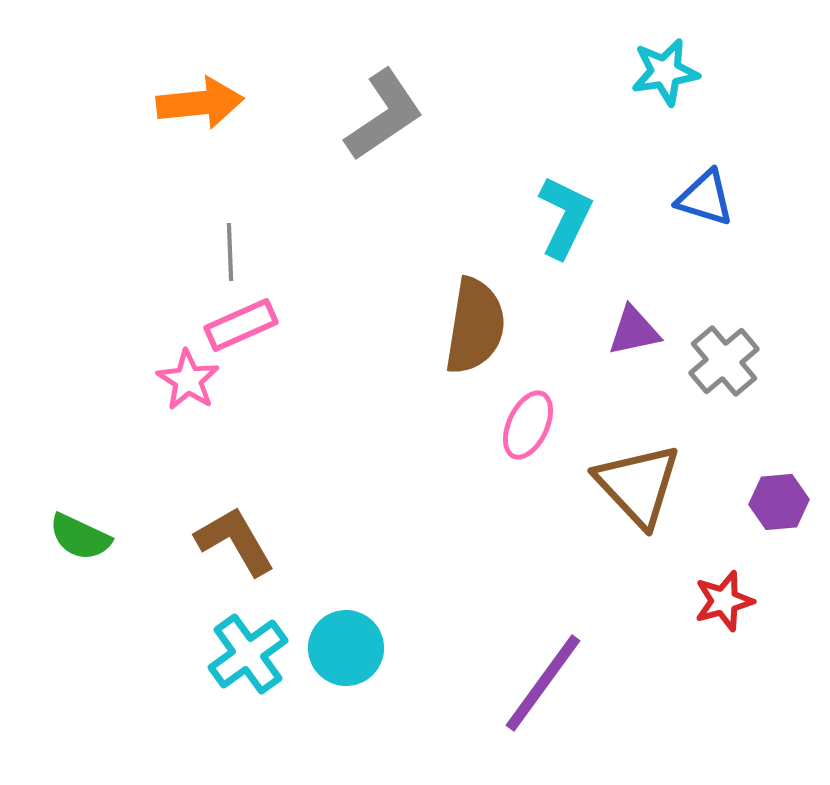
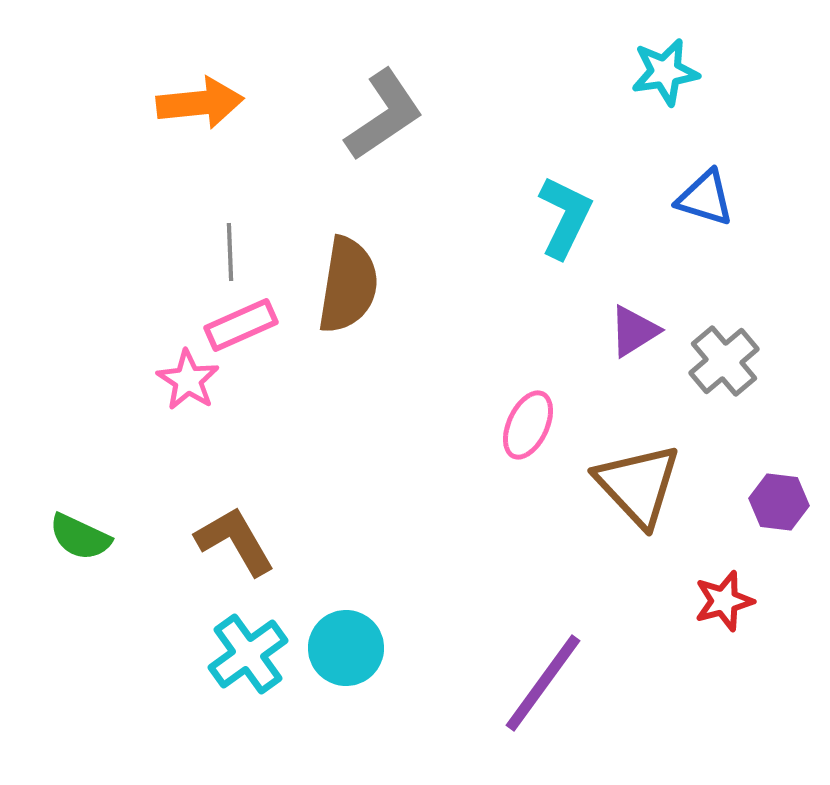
brown semicircle: moved 127 px left, 41 px up
purple triangle: rotated 20 degrees counterclockwise
purple hexagon: rotated 12 degrees clockwise
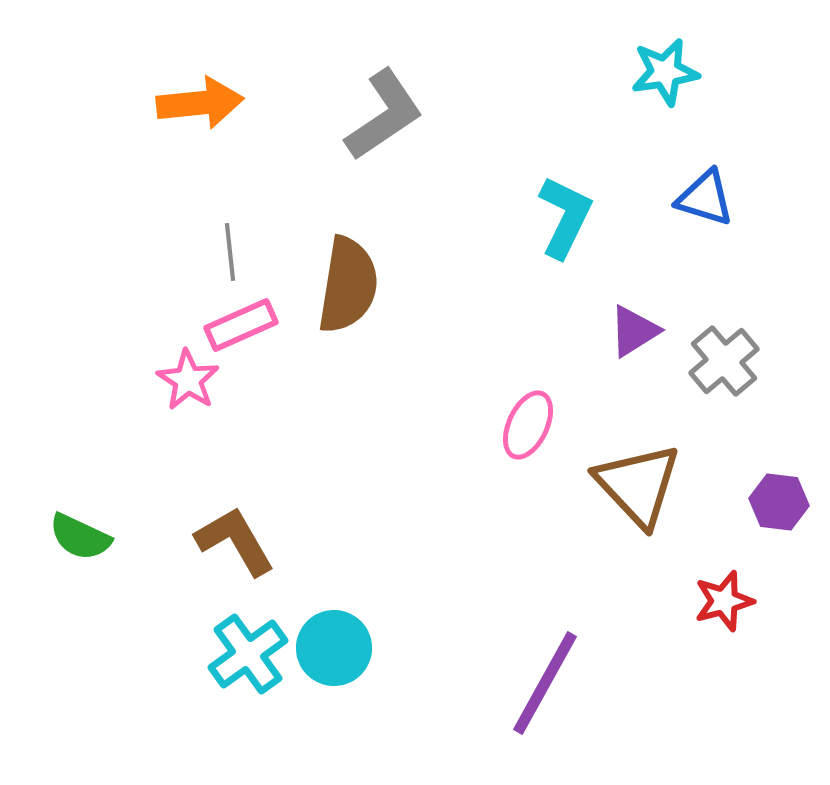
gray line: rotated 4 degrees counterclockwise
cyan circle: moved 12 px left
purple line: moved 2 px right; rotated 7 degrees counterclockwise
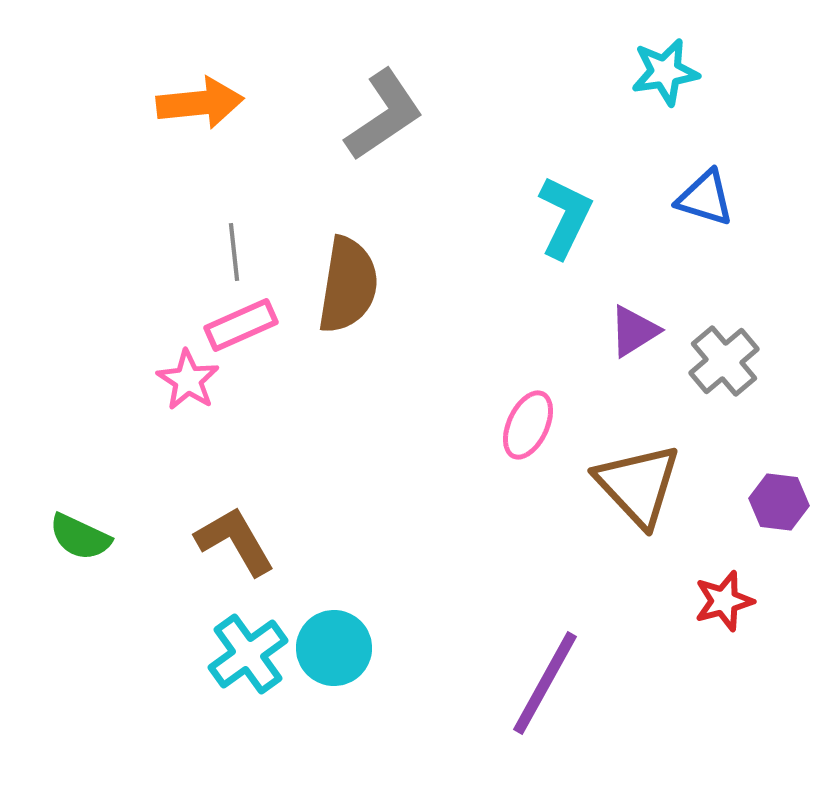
gray line: moved 4 px right
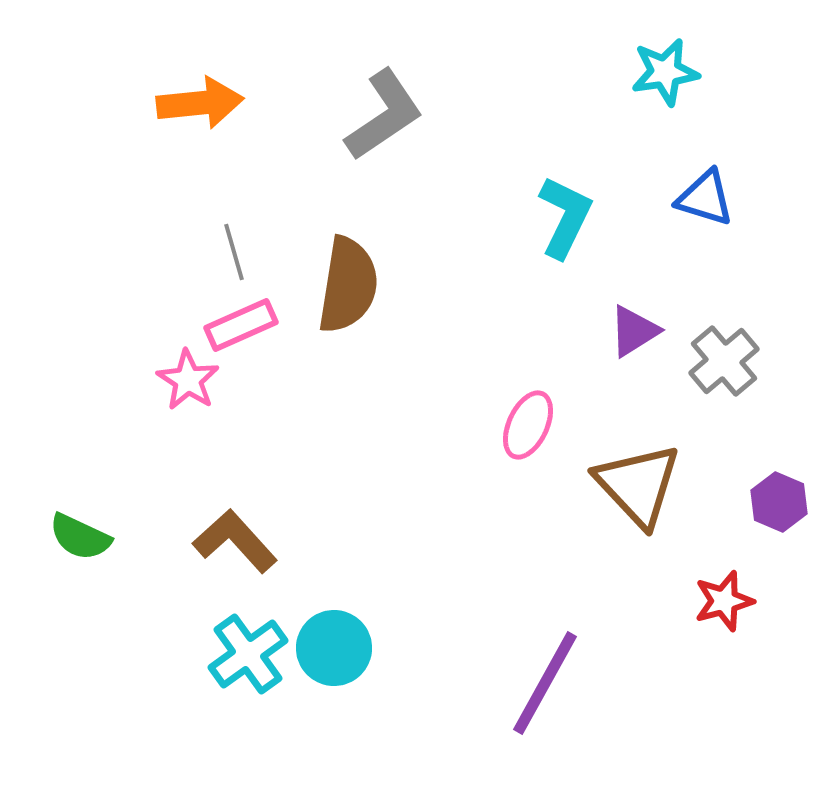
gray line: rotated 10 degrees counterclockwise
purple hexagon: rotated 16 degrees clockwise
brown L-shape: rotated 12 degrees counterclockwise
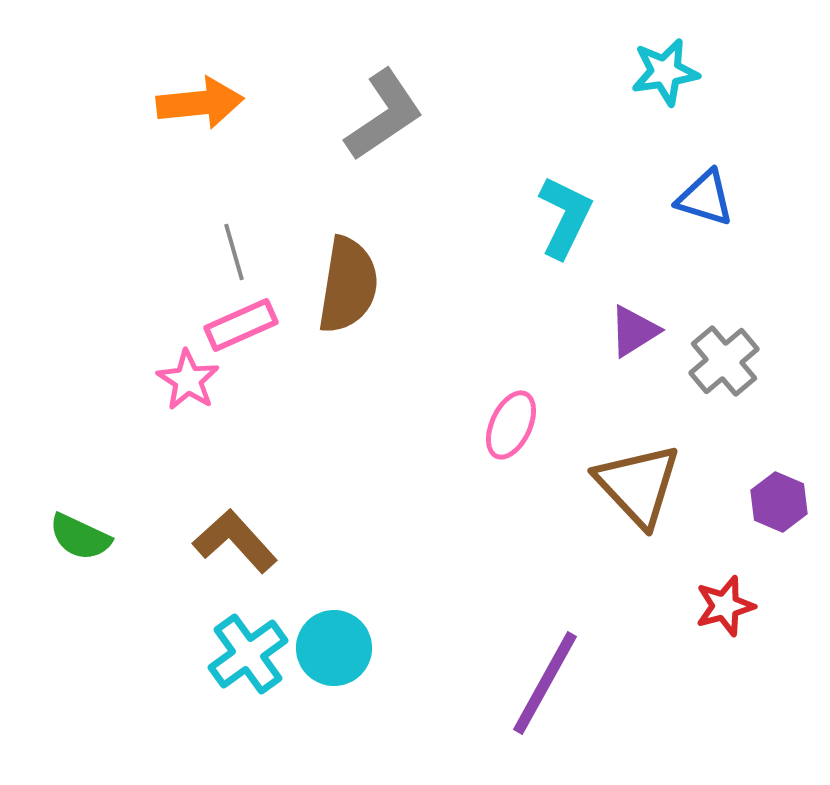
pink ellipse: moved 17 px left
red star: moved 1 px right, 5 px down
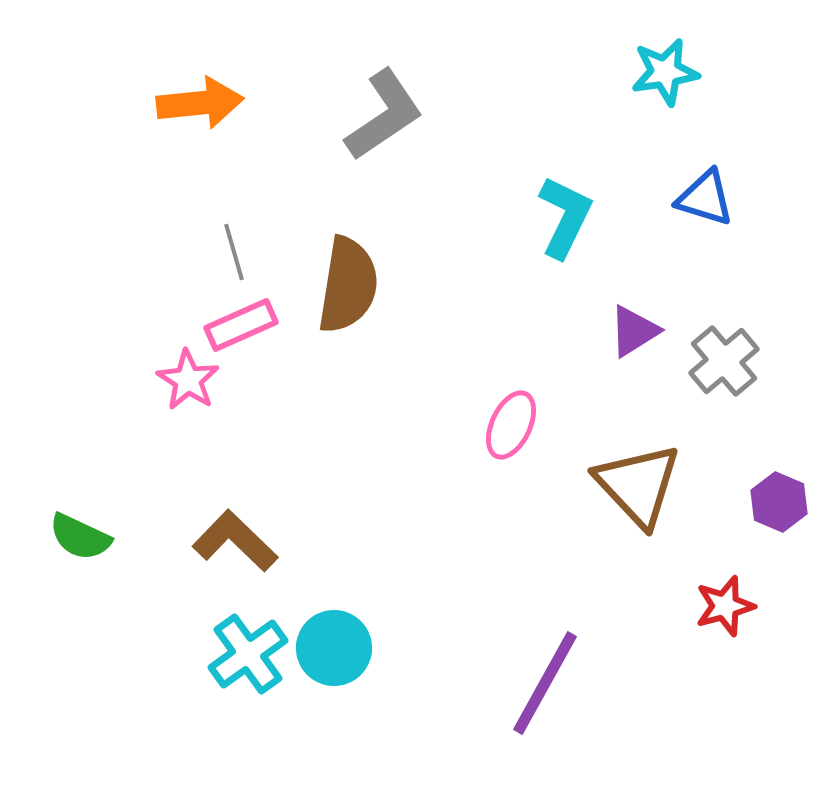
brown L-shape: rotated 4 degrees counterclockwise
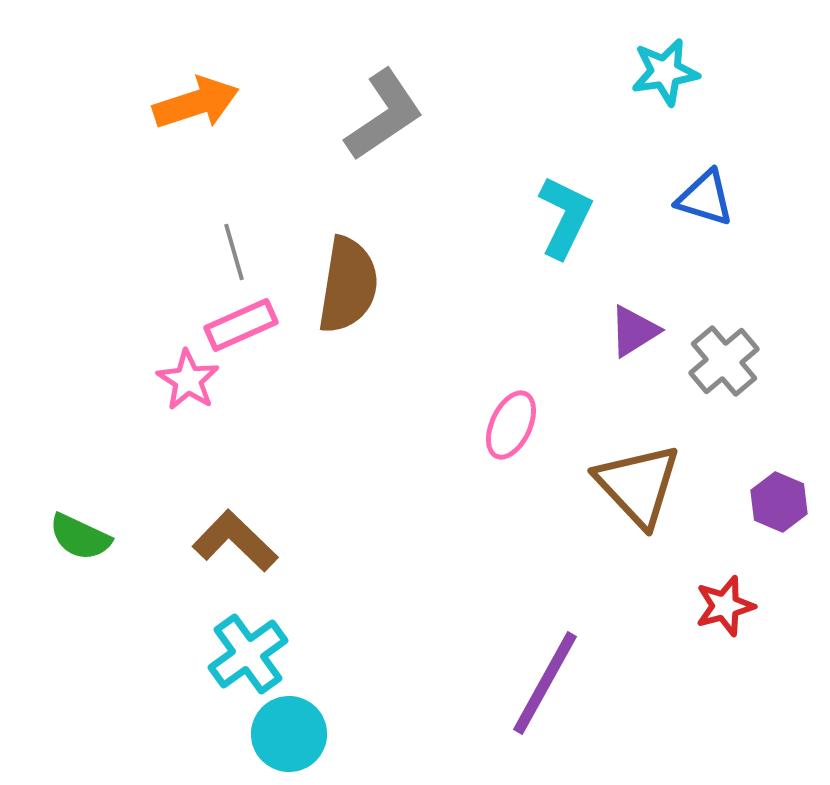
orange arrow: moved 4 px left; rotated 12 degrees counterclockwise
cyan circle: moved 45 px left, 86 px down
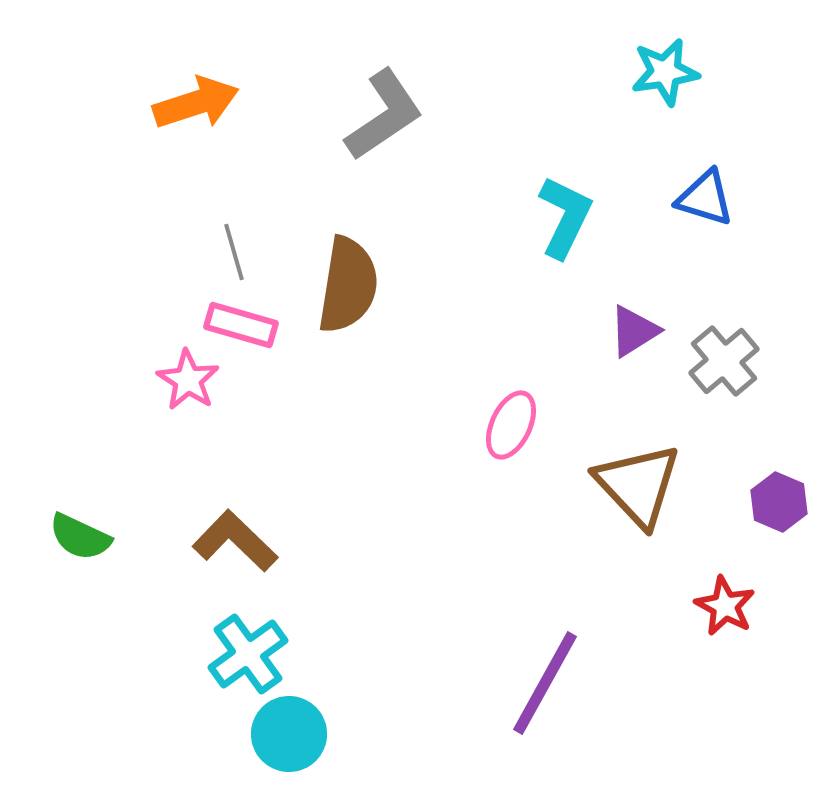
pink rectangle: rotated 40 degrees clockwise
red star: rotated 28 degrees counterclockwise
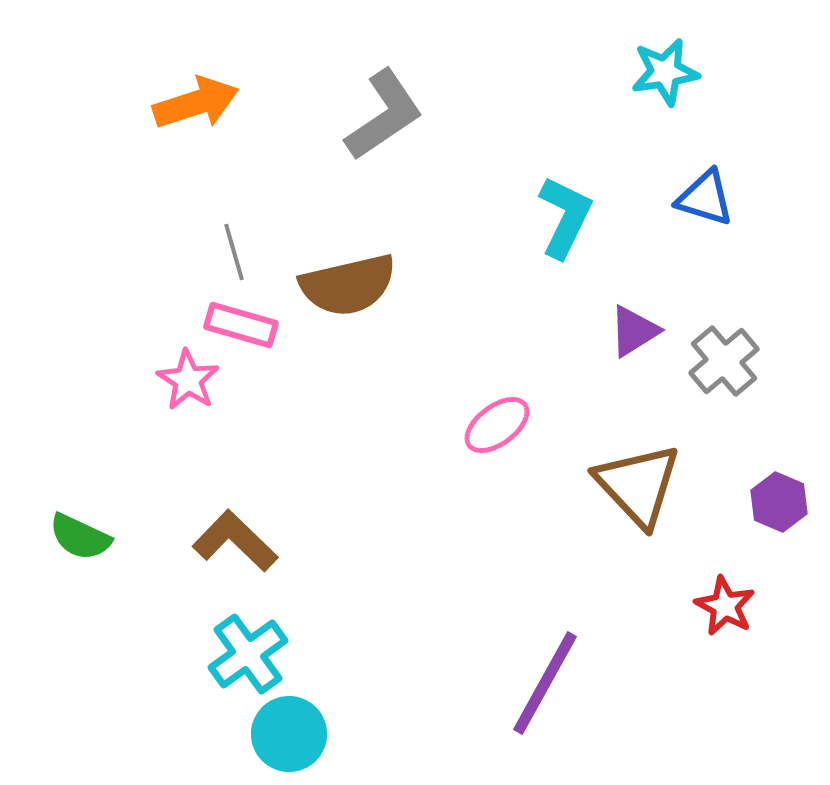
brown semicircle: rotated 68 degrees clockwise
pink ellipse: moved 14 px left; rotated 28 degrees clockwise
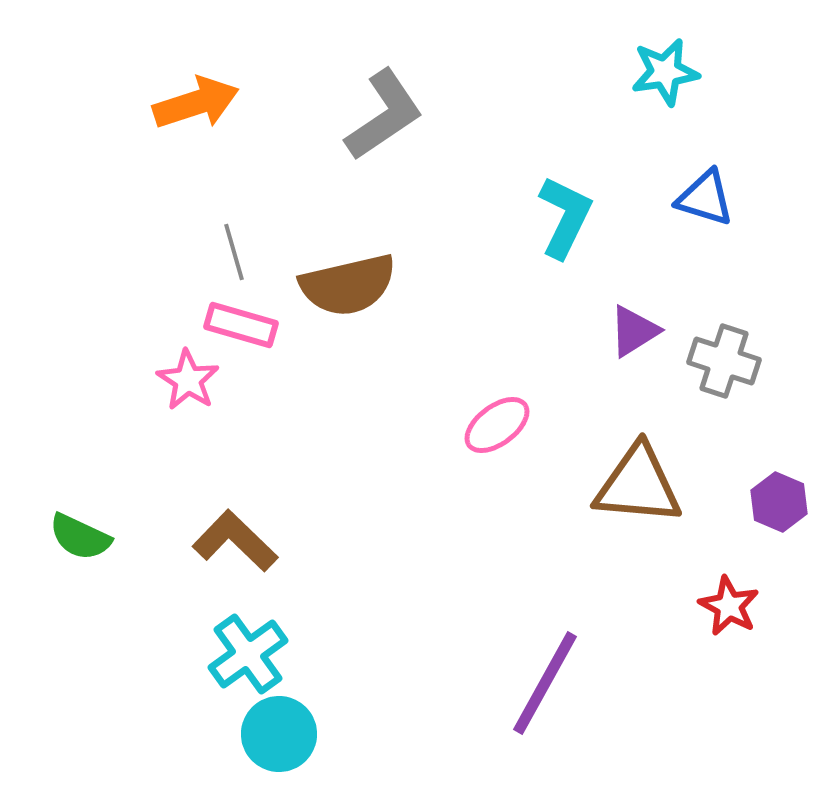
gray cross: rotated 32 degrees counterclockwise
brown triangle: rotated 42 degrees counterclockwise
red star: moved 4 px right
cyan circle: moved 10 px left
